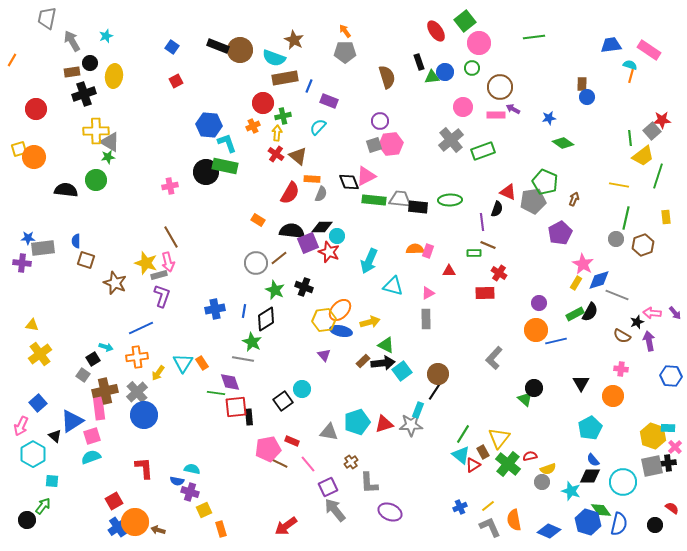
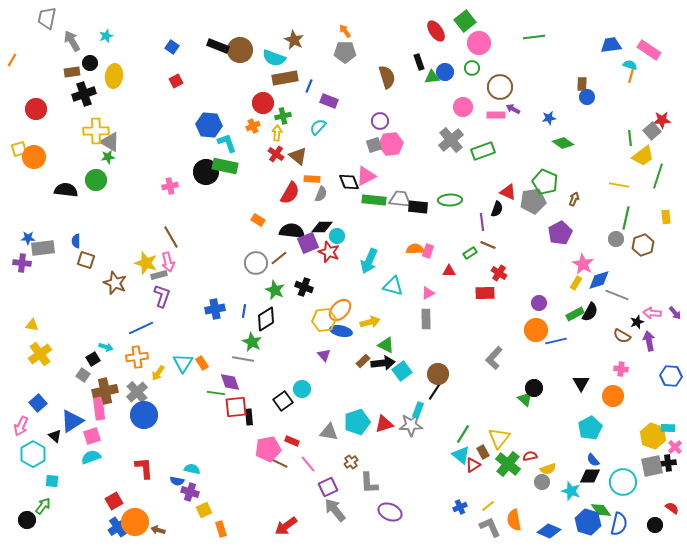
green rectangle at (474, 253): moved 4 px left; rotated 32 degrees counterclockwise
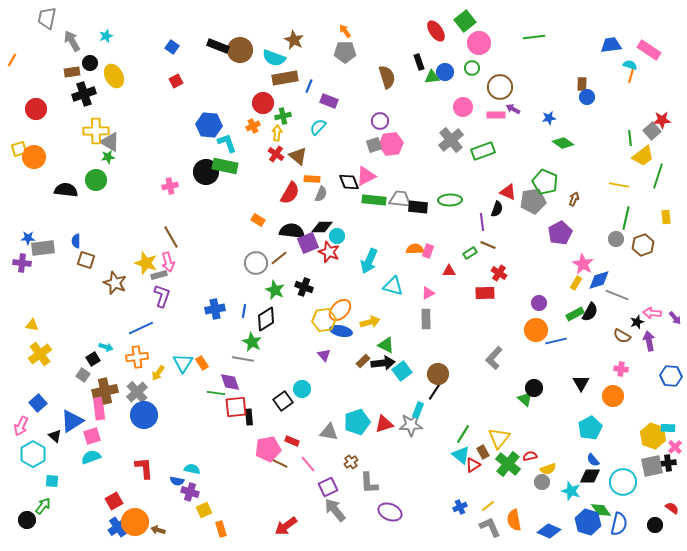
yellow ellipse at (114, 76): rotated 35 degrees counterclockwise
purple arrow at (675, 313): moved 5 px down
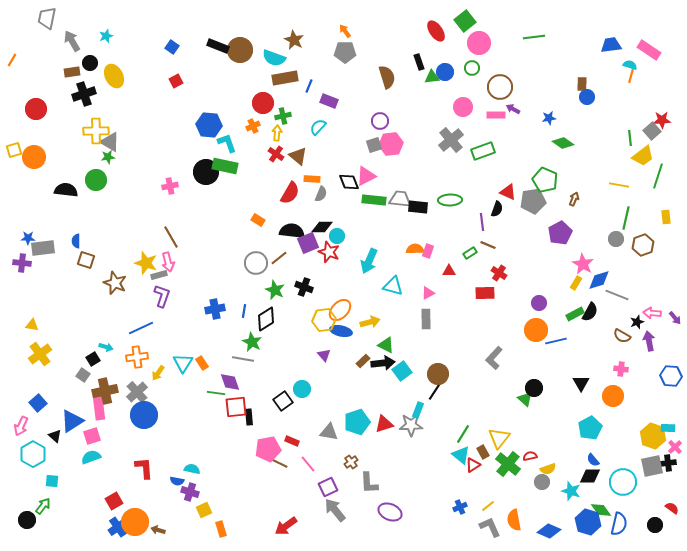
yellow square at (19, 149): moved 5 px left, 1 px down
green pentagon at (545, 182): moved 2 px up
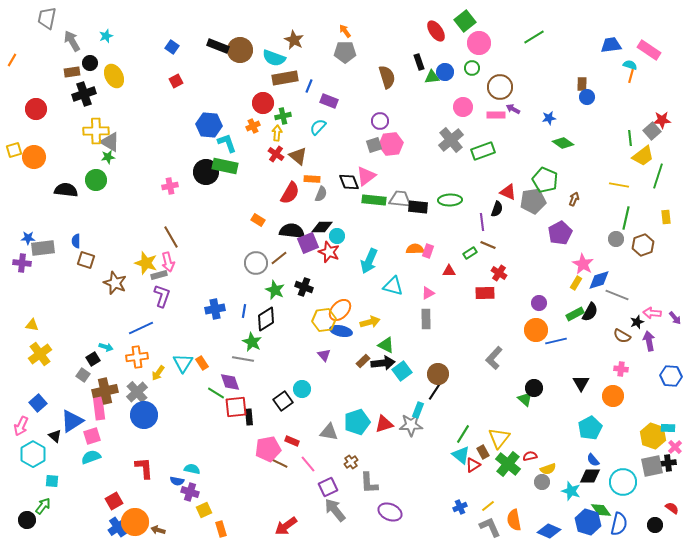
green line at (534, 37): rotated 25 degrees counterclockwise
pink triangle at (366, 176): rotated 10 degrees counterclockwise
green line at (216, 393): rotated 24 degrees clockwise
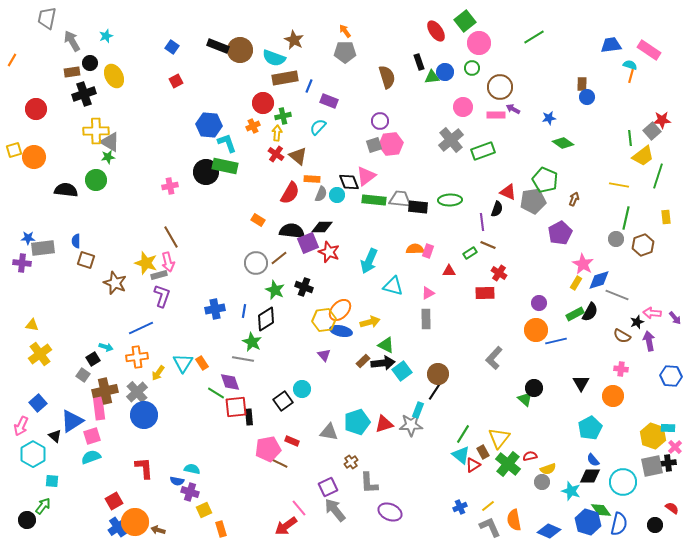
cyan circle at (337, 236): moved 41 px up
pink line at (308, 464): moved 9 px left, 44 px down
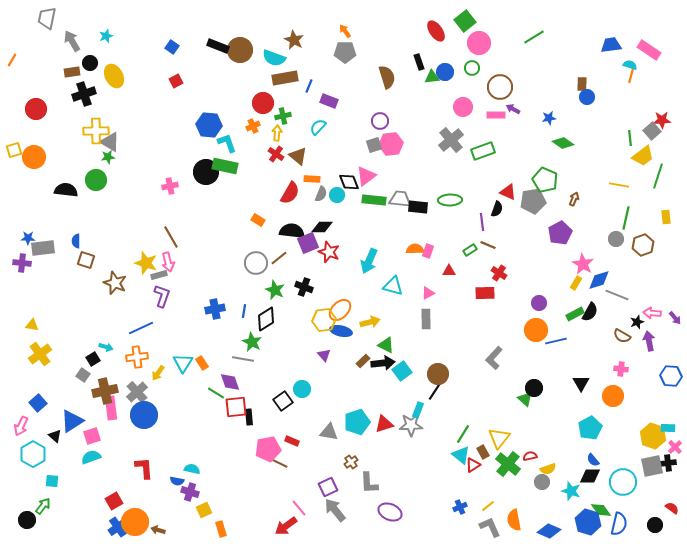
green rectangle at (470, 253): moved 3 px up
pink rectangle at (99, 408): moved 12 px right
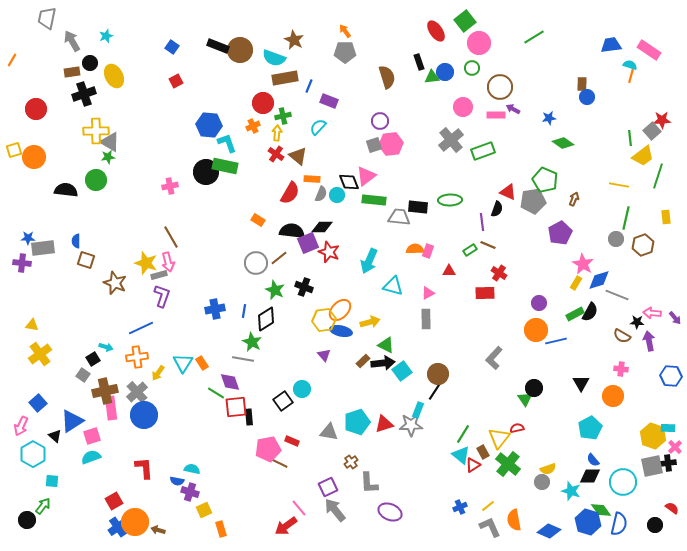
gray trapezoid at (400, 199): moved 1 px left, 18 px down
black star at (637, 322): rotated 24 degrees clockwise
green triangle at (525, 399): rotated 14 degrees clockwise
red semicircle at (530, 456): moved 13 px left, 28 px up
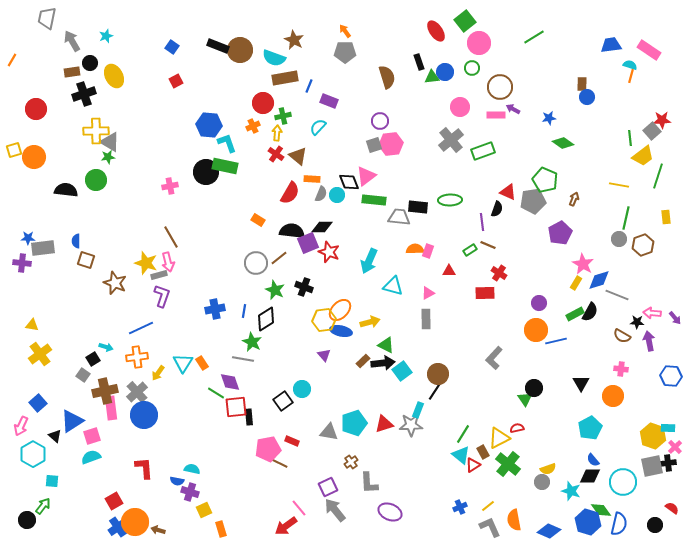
pink circle at (463, 107): moved 3 px left
gray circle at (616, 239): moved 3 px right
cyan pentagon at (357, 422): moved 3 px left, 1 px down
yellow triangle at (499, 438): rotated 25 degrees clockwise
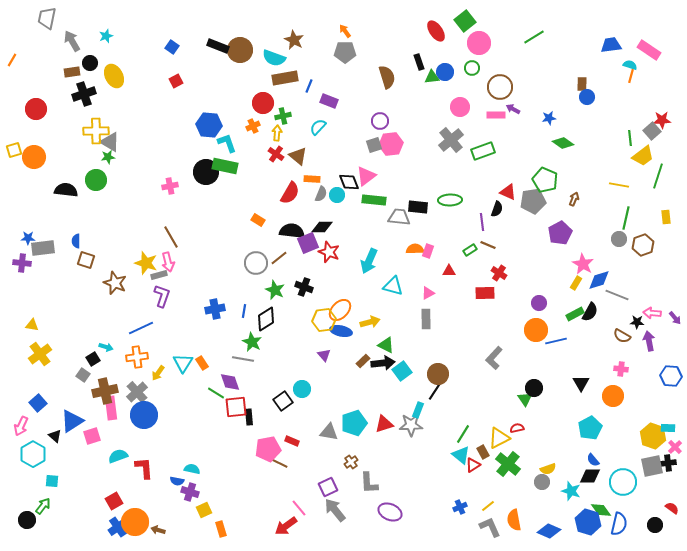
cyan semicircle at (91, 457): moved 27 px right, 1 px up
